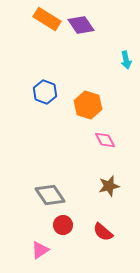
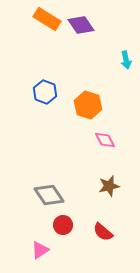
gray diamond: moved 1 px left
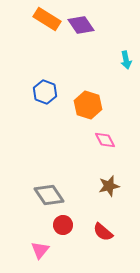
pink triangle: rotated 18 degrees counterclockwise
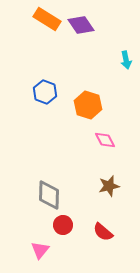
gray diamond: rotated 36 degrees clockwise
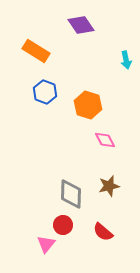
orange rectangle: moved 11 px left, 32 px down
gray diamond: moved 22 px right, 1 px up
pink triangle: moved 6 px right, 6 px up
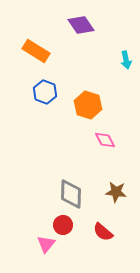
brown star: moved 7 px right, 6 px down; rotated 20 degrees clockwise
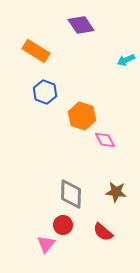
cyan arrow: rotated 78 degrees clockwise
orange hexagon: moved 6 px left, 11 px down
